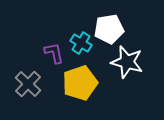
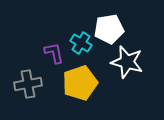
gray cross: rotated 36 degrees clockwise
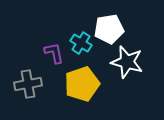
yellow pentagon: moved 2 px right, 1 px down
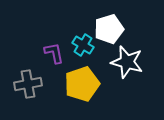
white pentagon: rotated 8 degrees counterclockwise
cyan cross: moved 2 px right, 2 px down
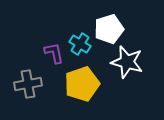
cyan cross: moved 3 px left, 1 px up
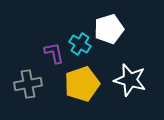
white star: moved 3 px right, 18 px down
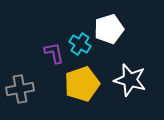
gray cross: moved 8 px left, 5 px down
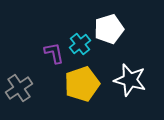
cyan cross: rotated 20 degrees clockwise
gray cross: moved 1 px left, 1 px up; rotated 24 degrees counterclockwise
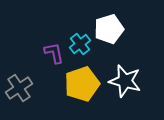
white star: moved 5 px left, 1 px down
